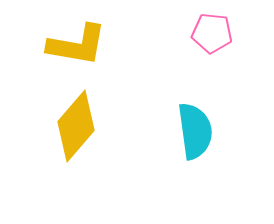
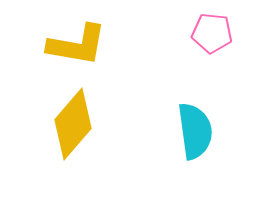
yellow diamond: moved 3 px left, 2 px up
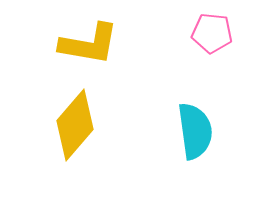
yellow L-shape: moved 12 px right, 1 px up
yellow diamond: moved 2 px right, 1 px down
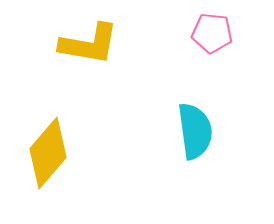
yellow diamond: moved 27 px left, 28 px down
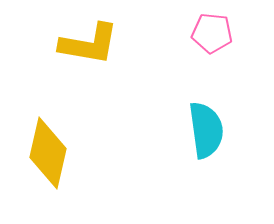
cyan semicircle: moved 11 px right, 1 px up
yellow diamond: rotated 28 degrees counterclockwise
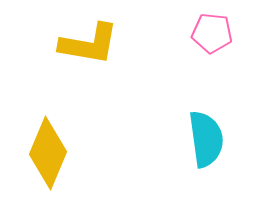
cyan semicircle: moved 9 px down
yellow diamond: rotated 10 degrees clockwise
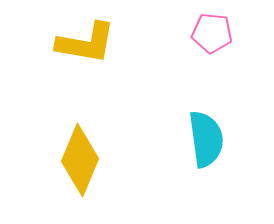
yellow L-shape: moved 3 px left, 1 px up
yellow diamond: moved 32 px right, 7 px down
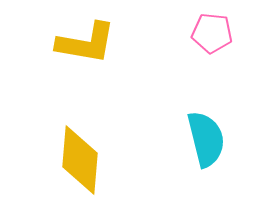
cyan semicircle: rotated 6 degrees counterclockwise
yellow diamond: rotated 18 degrees counterclockwise
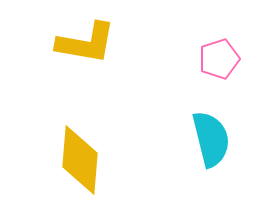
pink pentagon: moved 7 px right, 26 px down; rotated 24 degrees counterclockwise
cyan semicircle: moved 5 px right
